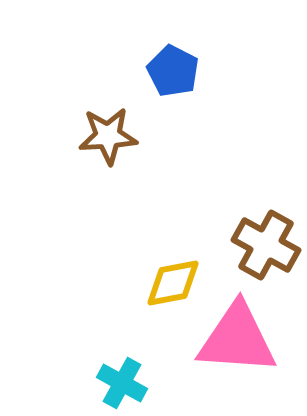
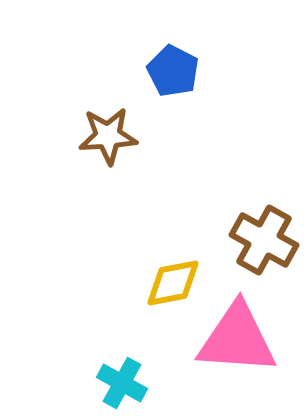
brown cross: moved 2 px left, 5 px up
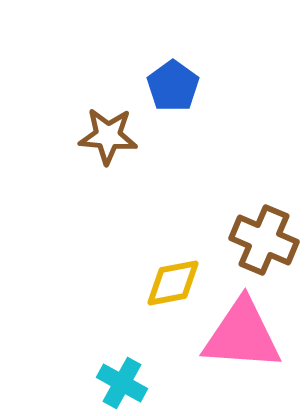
blue pentagon: moved 15 px down; rotated 9 degrees clockwise
brown star: rotated 8 degrees clockwise
brown cross: rotated 6 degrees counterclockwise
pink triangle: moved 5 px right, 4 px up
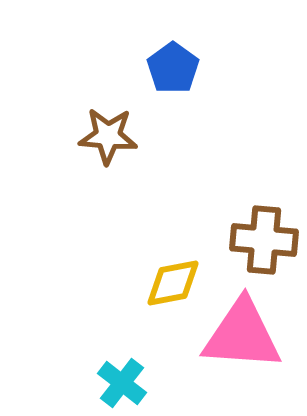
blue pentagon: moved 18 px up
brown cross: rotated 18 degrees counterclockwise
cyan cross: rotated 9 degrees clockwise
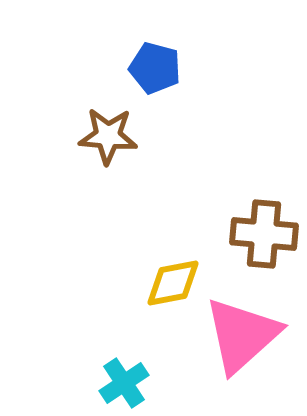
blue pentagon: moved 18 px left; rotated 21 degrees counterclockwise
brown cross: moved 6 px up
pink triangle: rotated 46 degrees counterclockwise
cyan cross: moved 2 px right; rotated 18 degrees clockwise
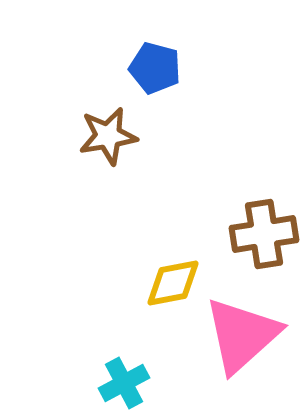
brown star: rotated 14 degrees counterclockwise
brown cross: rotated 14 degrees counterclockwise
cyan cross: rotated 6 degrees clockwise
